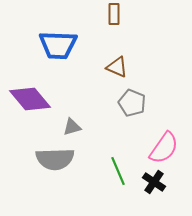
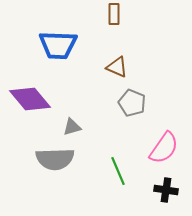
black cross: moved 12 px right, 8 px down; rotated 25 degrees counterclockwise
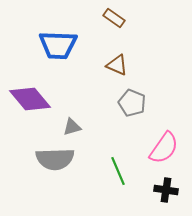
brown rectangle: moved 4 px down; rotated 55 degrees counterclockwise
brown triangle: moved 2 px up
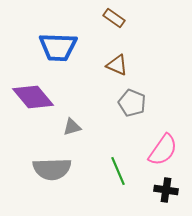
blue trapezoid: moved 2 px down
purple diamond: moved 3 px right, 2 px up
pink semicircle: moved 1 px left, 2 px down
gray semicircle: moved 3 px left, 10 px down
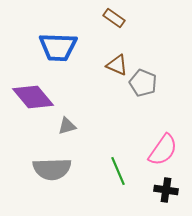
gray pentagon: moved 11 px right, 20 px up
gray triangle: moved 5 px left, 1 px up
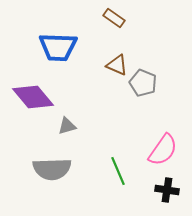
black cross: moved 1 px right
